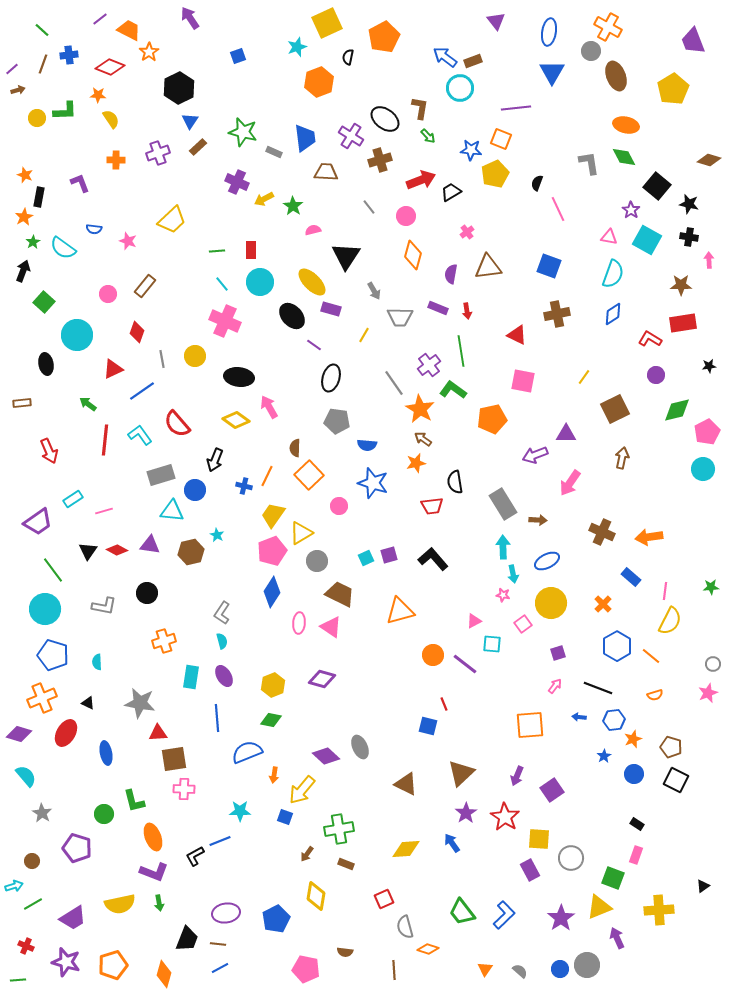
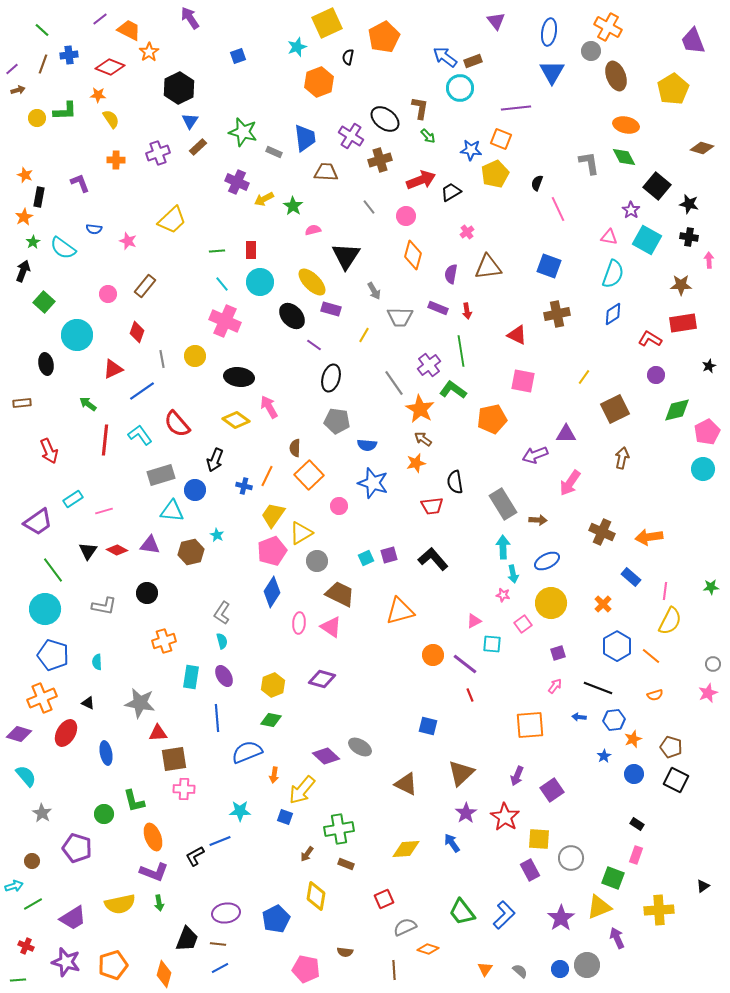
brown diamond at (709, 160): moved 7 px left, 12 px up
black star at (709, 366): rotated 16 degrees counterclockwise
red line at (444, 704): moved 26 px right, 9 px up
gray ellipse at (360, 747): rotated 35 degrees counterclockwise
gray semicircle at (405, 927): rotated 80 degrees clockwise
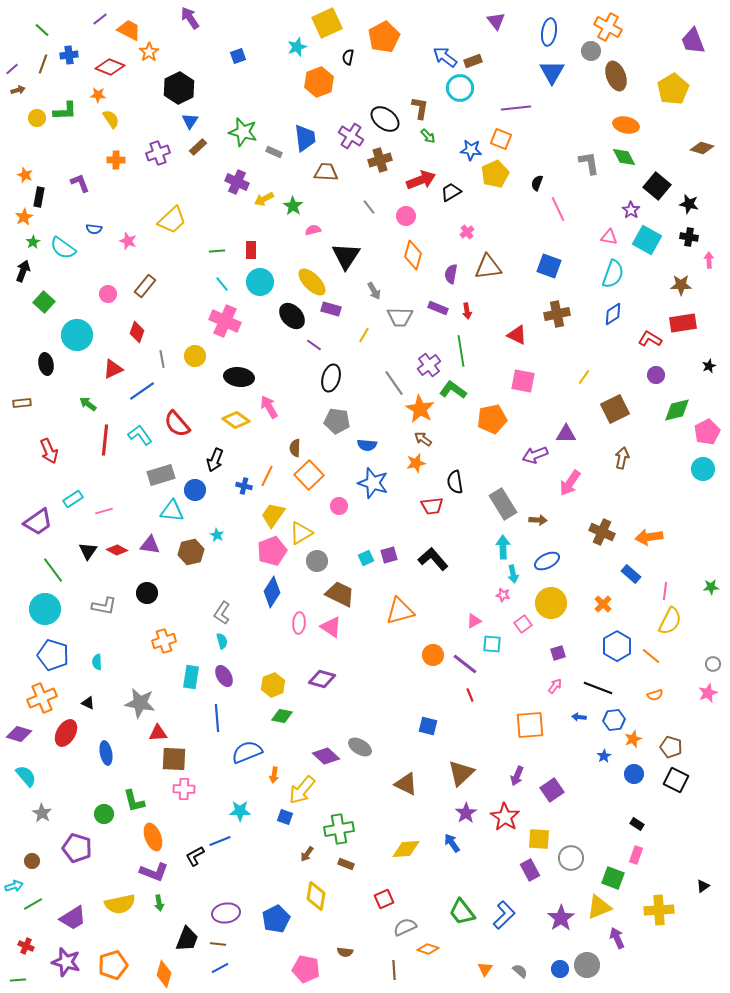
blue rectangle at (631, 577): moved 3 px up
green diamond at (271, 720): moved 11 px right, 4 px up
brown square at (174, 759): rotated 12 degrees clockwise
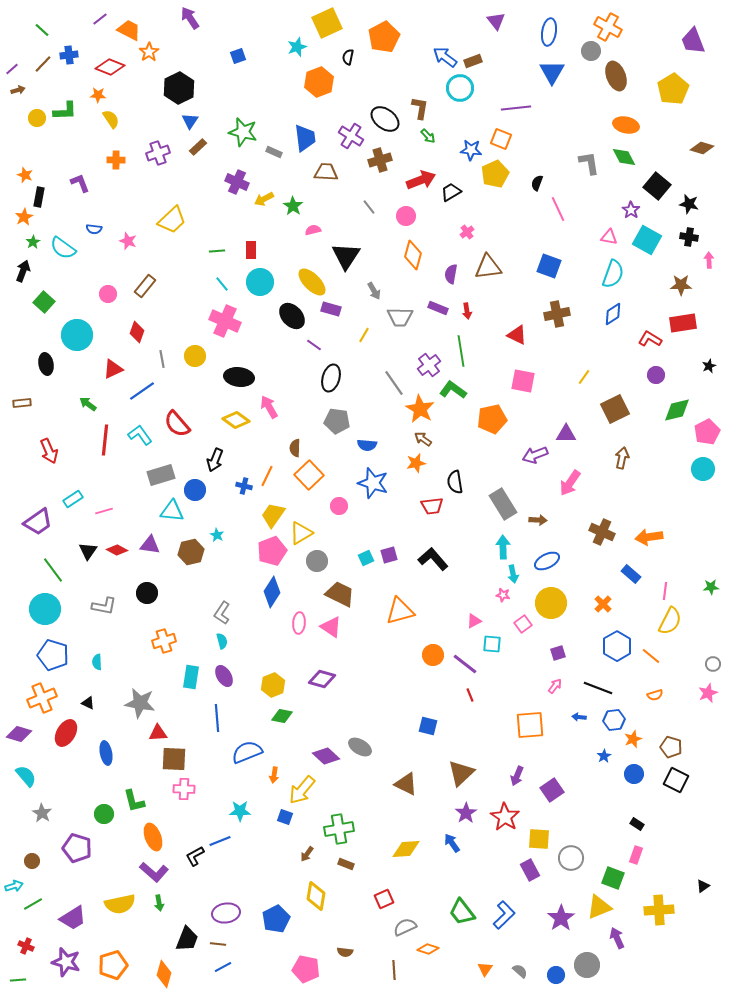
brown line at (43, 64): rotated 24 degrees clockwise
purple L-shape at (154, 872): rotated 20 degrees clockwise
blue line at (220, 968): moved 3 px right, 1 px up
blue circle at (560, 969): moved 4 px left, 6 px down
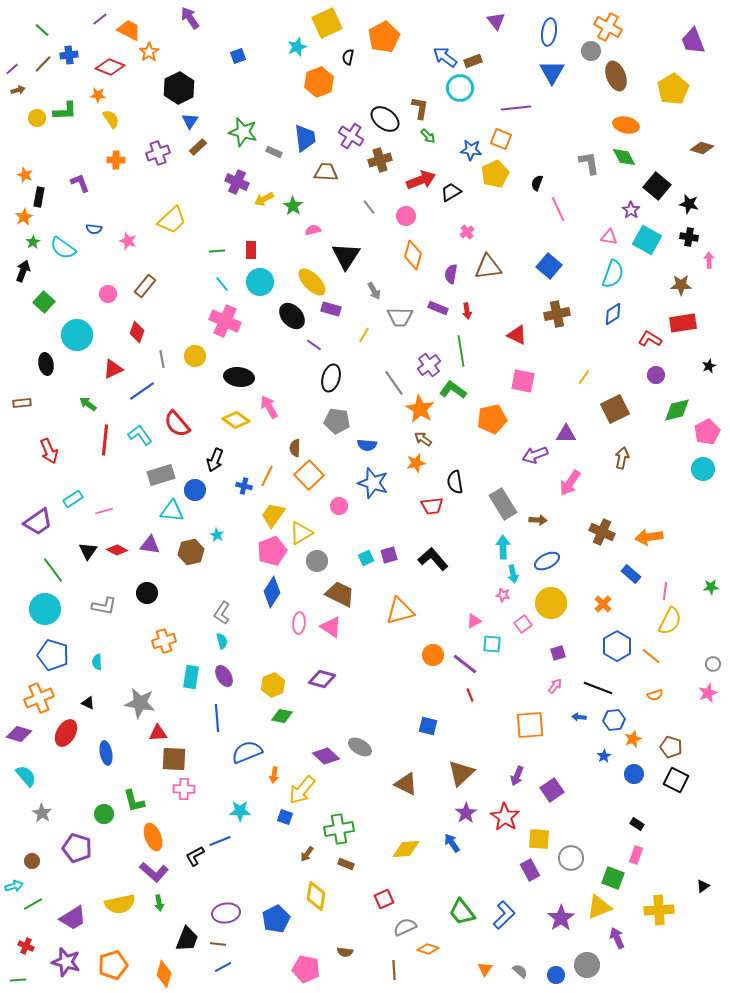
blue square at (549, 266): rotated 20 degrees clockwise
orange cross at (42, 698): moved 3 px left
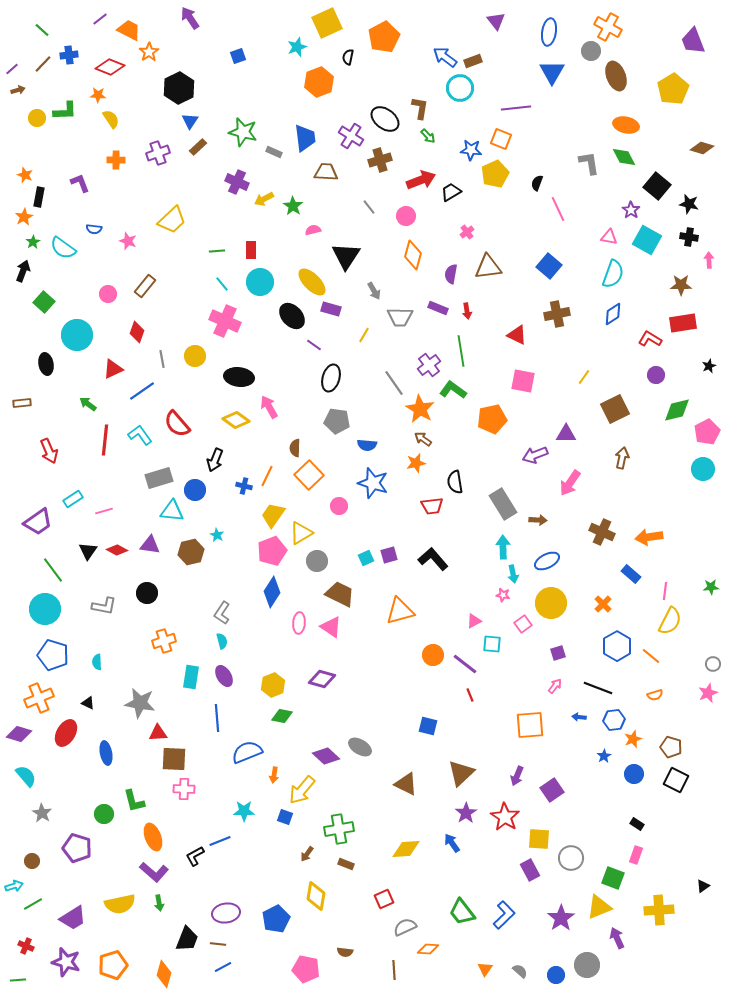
gray rectangle at (161, 475): moved 2 px left, 3 px down
cyan star at (240, 811): moved 4 px right
orange diamond at (428, 949): rotated 15 degrees counterclockwise
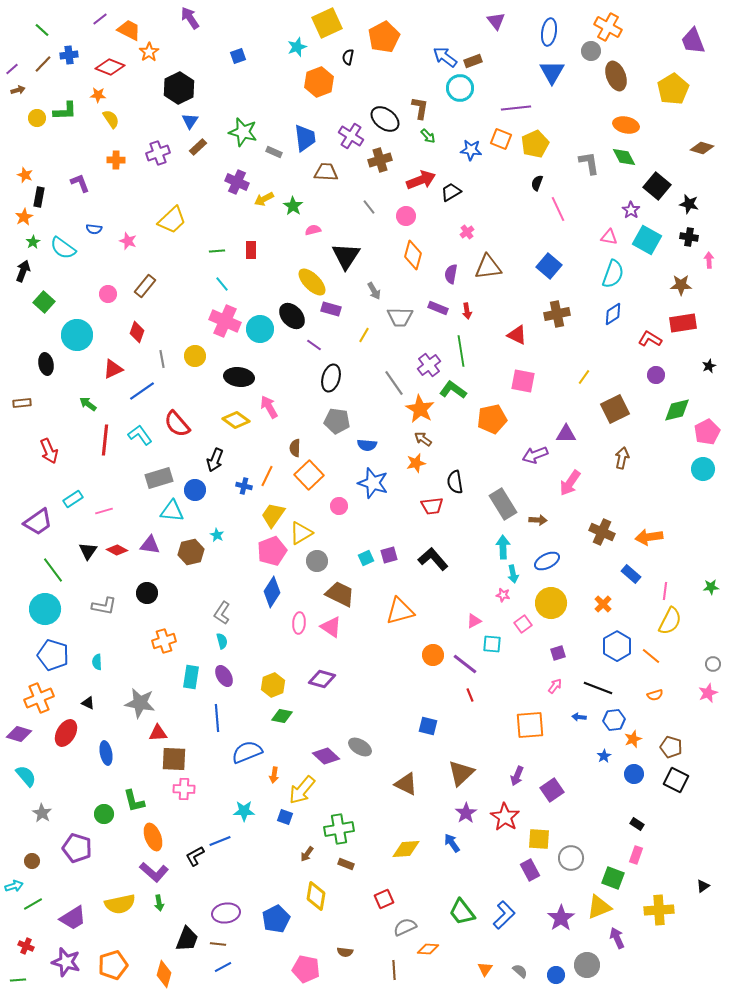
yellow pentagon at (495, 174): moved 40 px right, 30 px up
cyan circle at (260, 282): moved 47 px down
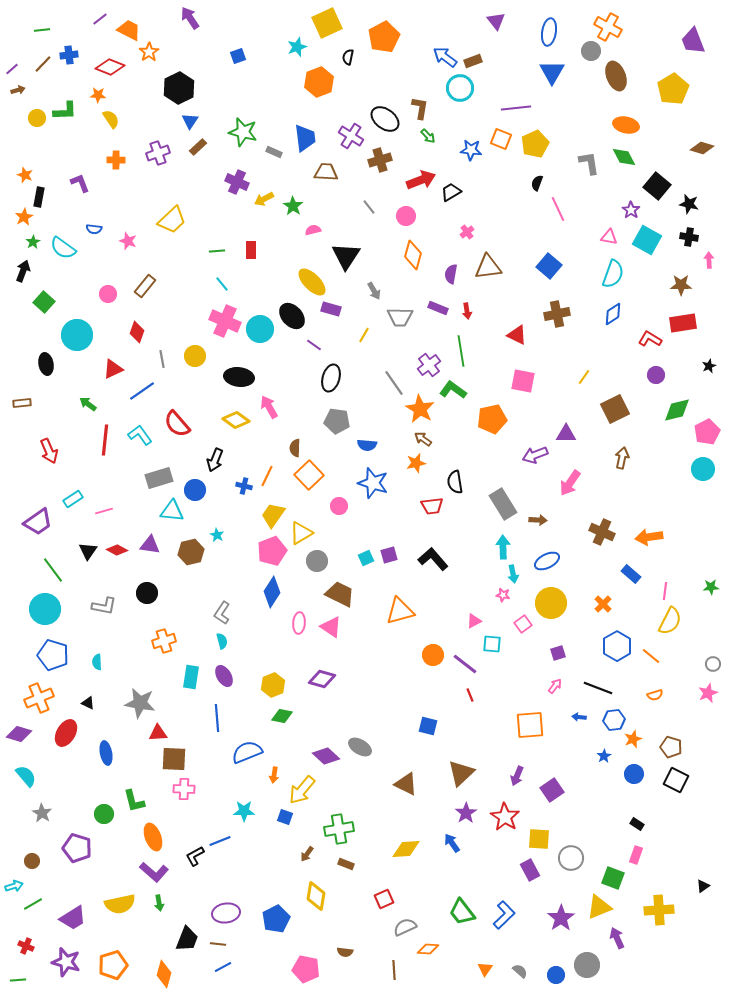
green line at (42, 30): rotated 49 degrees counterclockwise
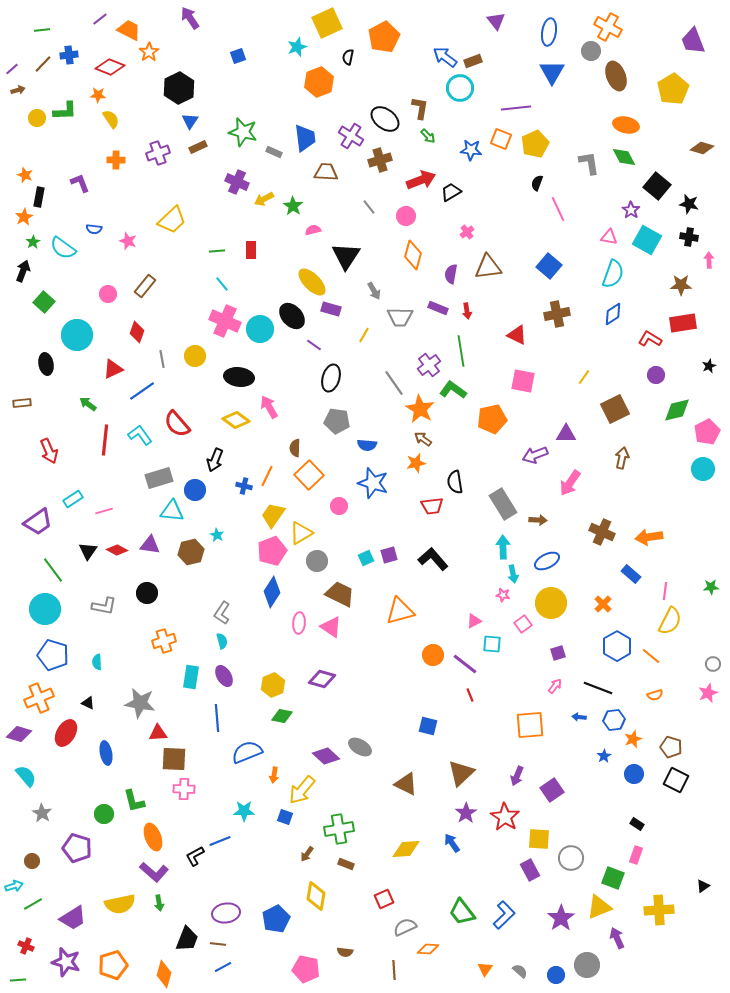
brown rectangle at (198, 147): rotated 18 degrees clockwise
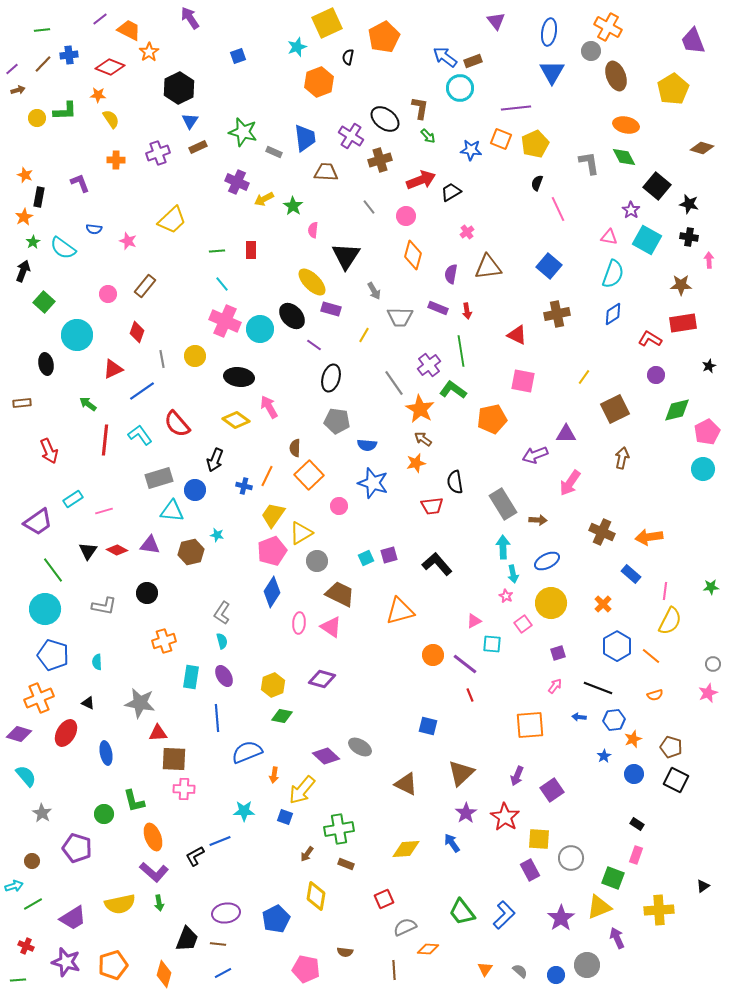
pink semicircle at (313, 230): rotated 70 degrees counterclockwise
cyan star at (217, 535): rotated 16 degrees counterclockwise
black L-shape at (433, 559): moved 4 px right, 5 px down
pink star at (503, 595): moved 3 px right, 1 px down; rotated 16 degrees clockwise
blue line at (223, 967): moved 6 px down
